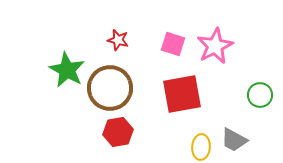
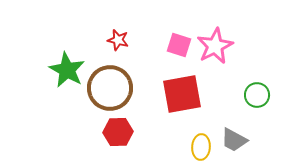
pink square: moved 6 px right, 1 px down
green circle: moved 3 px left
red hexagon: rotated 8 degrees clockwise
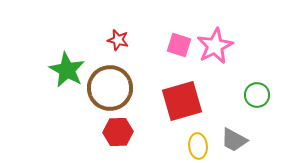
red square: moved 7 px down; rotated 6 degrees counterclockwise
yellow ellipse: moved 3 px left, 1 px up; rotated 10 degrees counterclockwise
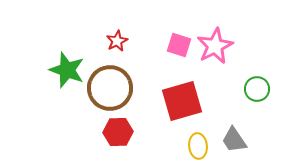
red star: moved 1 px left, 1 px down; rotated 30 degrees clockwise
green star: rotated 9 degrees counterclockwise
green circle: moved 6 px up
gray trapezoid: rotated 28 degrees clockwise
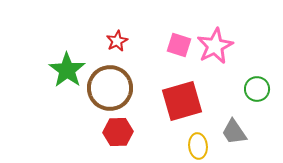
green star: rotated 15 degrees clockwise
gray trapezoid: moved 8 px up
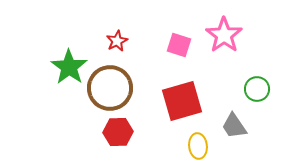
pink star: moved 9 px right, 11 px up; rotated 9 degrees counterclockwise
green star: moved 2 px right, 3 px up
gray trapezoid: moved 6 px up
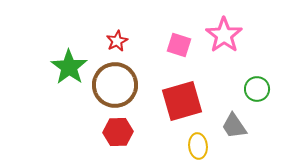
brown circle: moved 5 px right, 3 px up
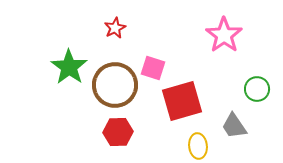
red star: moved 2 px left, 13 px up
pink square: moved 26 px left, 23 px down
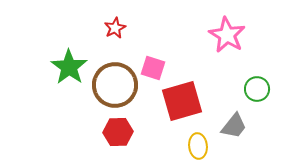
pink star: moved 3 px right; rotated 6 degrees counterclockwise
gray trapezoid: rotated 108 degrees counterclockwise
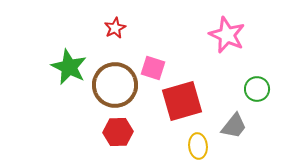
pink star: rotated 6 degrees counterclockwise
green star: rotated 9 degrees counterclockwise
